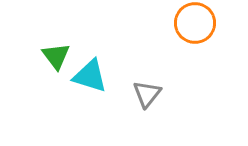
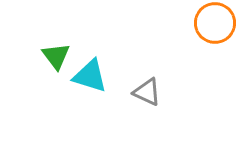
orange circle: moved 20 px right
gray triangle: moved 2 px up; rotated 44 degrees counterclockwise
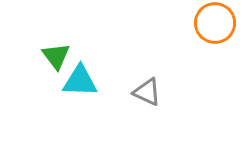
cyan triangle: moved 10 px left, 5 px down; rotated 15 degrees counterclockwise
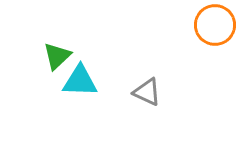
orange circle: moved 2 px down
green triangle: moved 1 px right; rotated 24 degrees clockwise
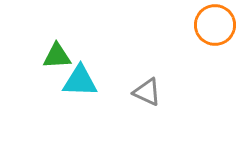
green triangle: rotated 40 degrees clockwise
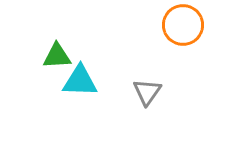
orange circle: moved 32 px left
gray triangle: rotated 40 degrees clockwise
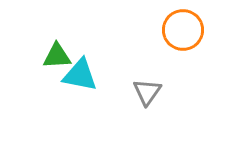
orange circle: moved 5 px down
cyan triangle: moved 6 px up; rotated 9 degrees clockwise
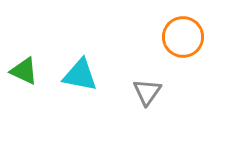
orange circle: moved 7 px down
green triangle: moved 33 px left, 15 px down; rotated 28 degrees clockwise
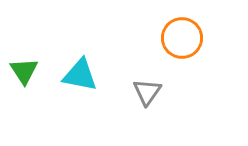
orange circle: moved 1 px left, 1 px down
green triangle: rotated 32 degrees clockwise
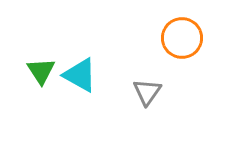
green triangle: moved 17 px right
cyan triangle: rotated 18 degrees clockwise
